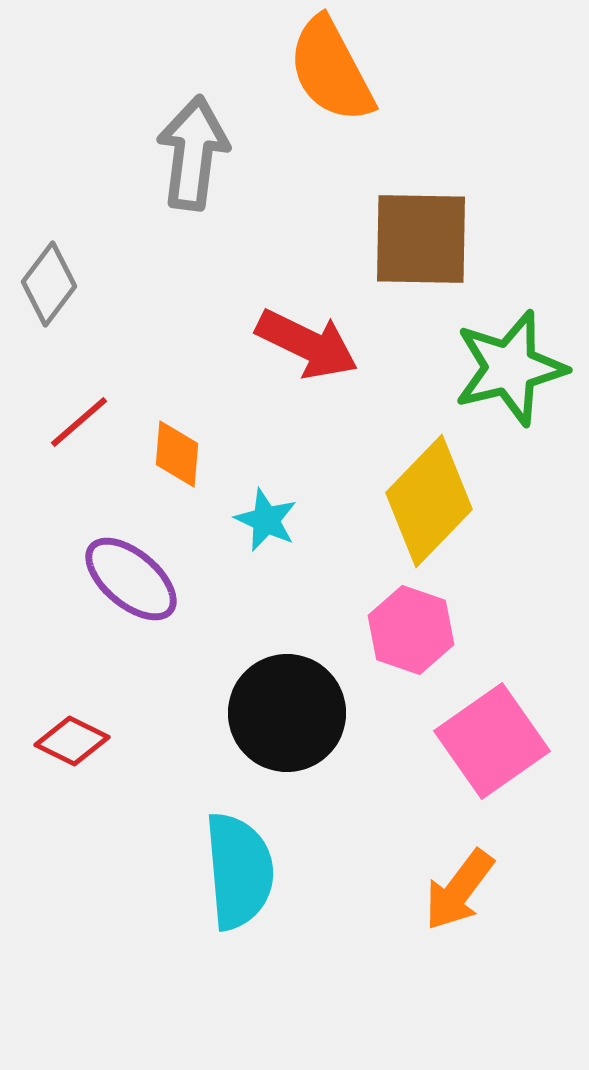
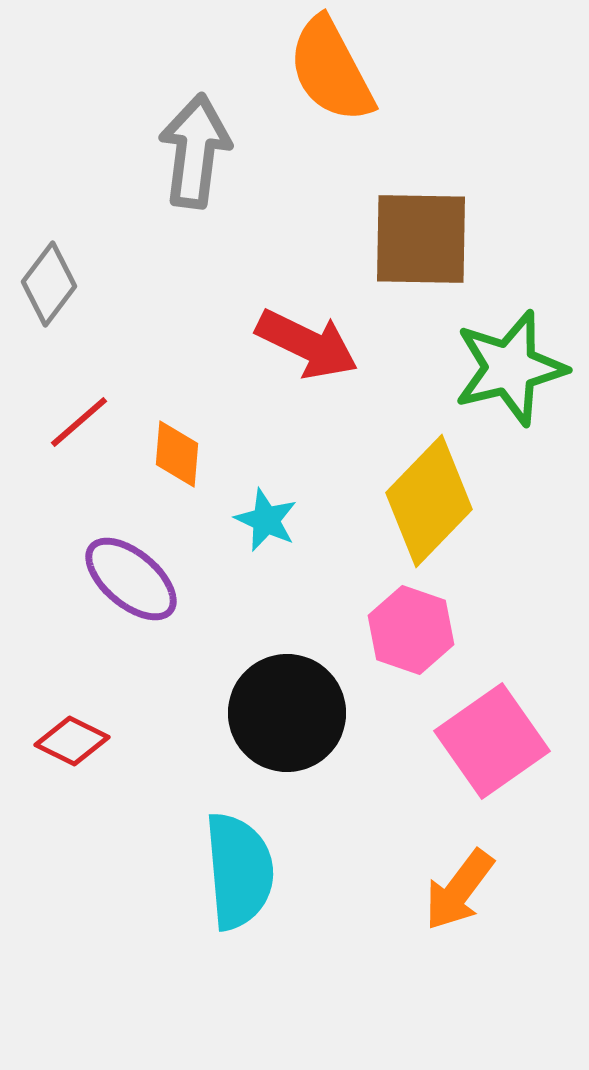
gray arrow: moved 2 px right, 2 px up
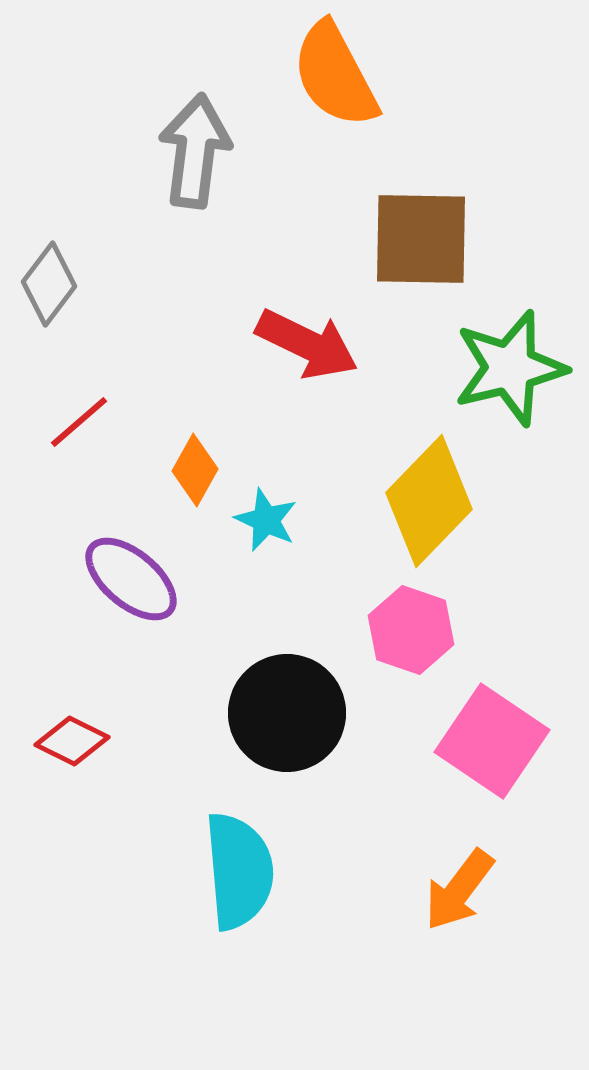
orange semicircle: moved 4 px right, 5 px down
orange diamond: moved 18 px right, 16 px down; rotated 24 degrees clockwise
pink square: rotated 21 degrees counterclockwise
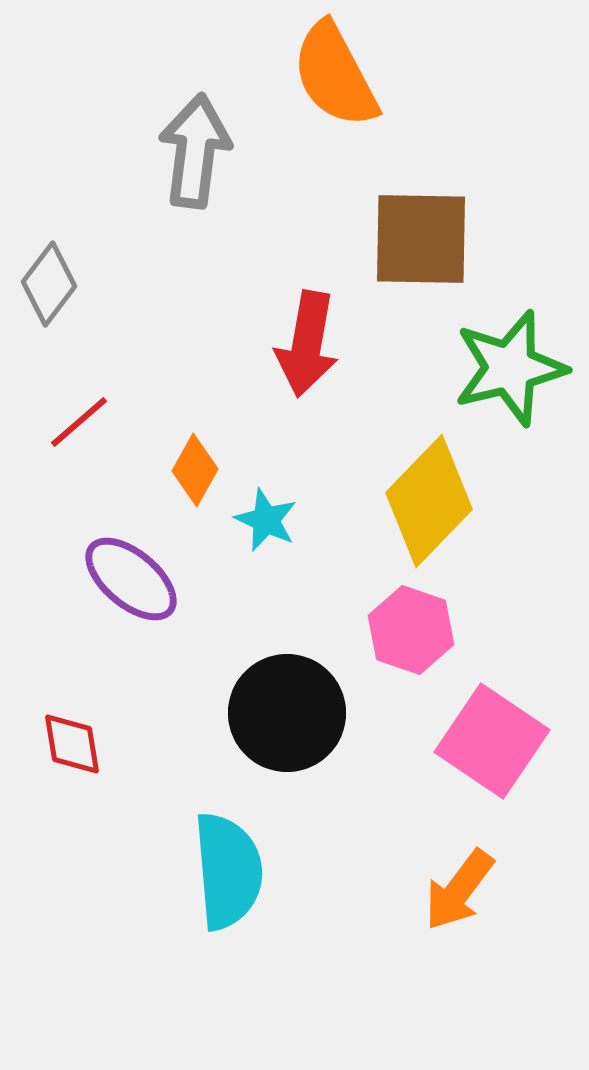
red arrow: rotated 74 degrees clockwise
red diamond: moved 3 px down; rotated 54 degrees clockwise
cyan semicircle: moved 11 px left
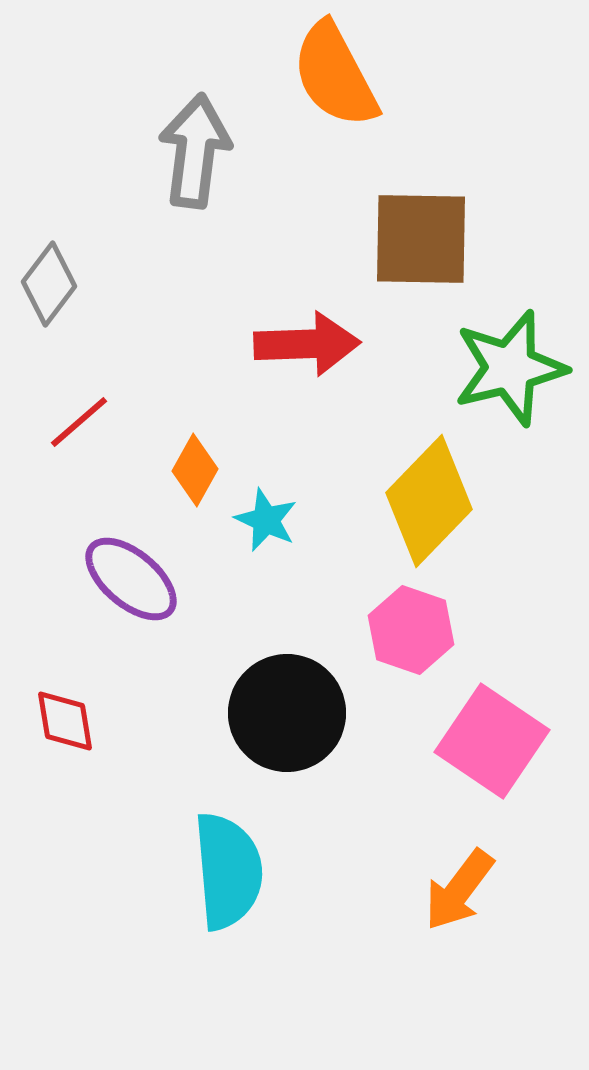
red arrow: rotated 102 degrees counterclockwise
red diamond: moved 7 px left, 23 px up
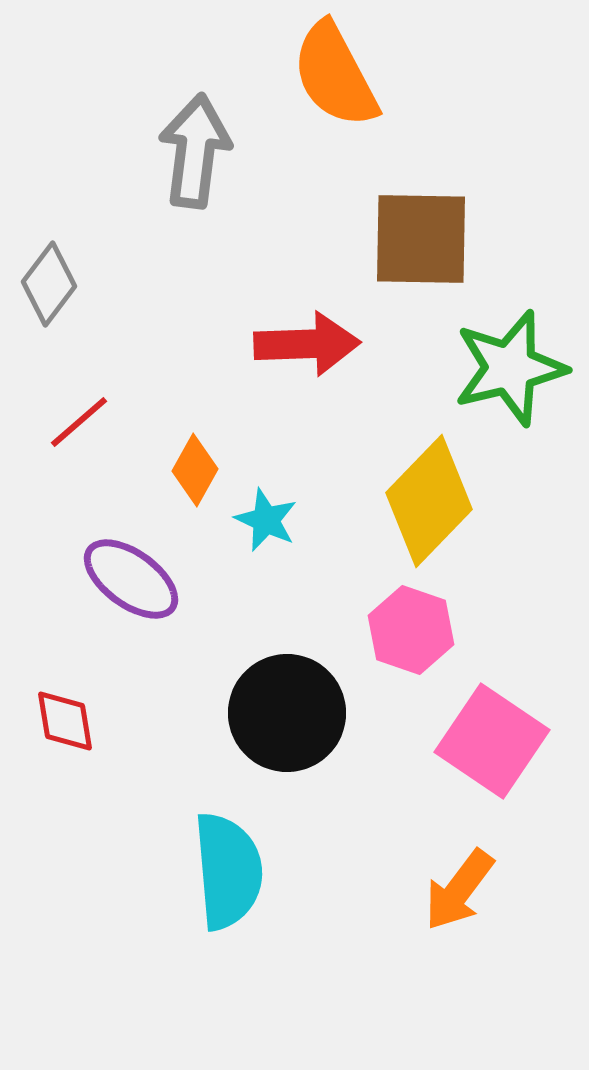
purple ellipse: rotated 4 degrees counterclockwise
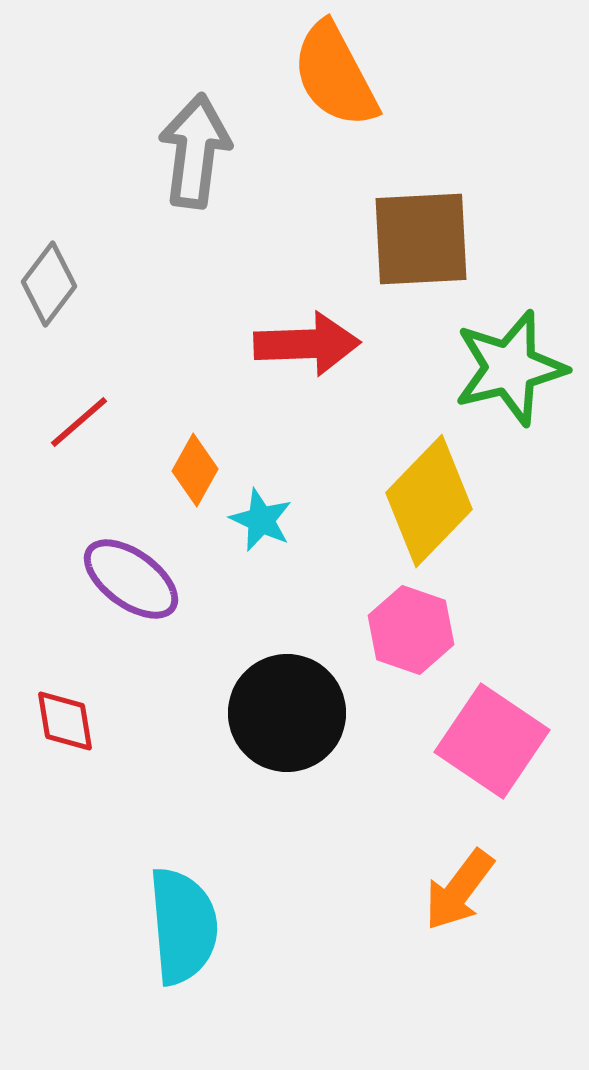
brown square: rotated 4 degrees counterclockwise
cyan star: moved 5 px left
cyan semicircle: moved 45 px left, 55 px down
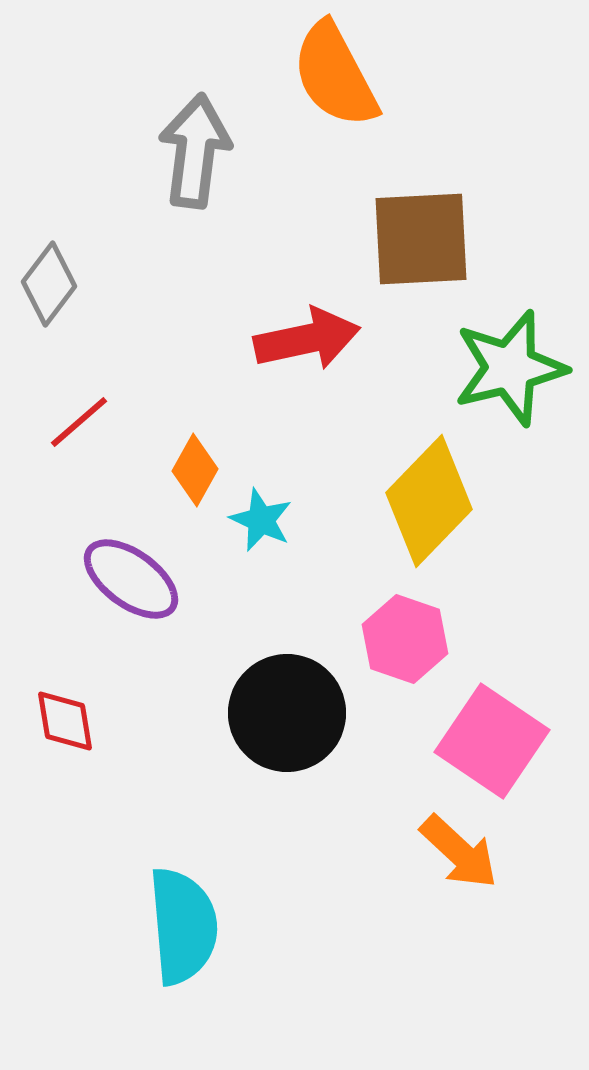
red arrow: moved 5 px up; rotated 10 degrees counterclockwise
pink hexagon: moved 6 px left, 9 px down
orange arrow: moved 38 px up; rotated 84 degrees counterclockwise
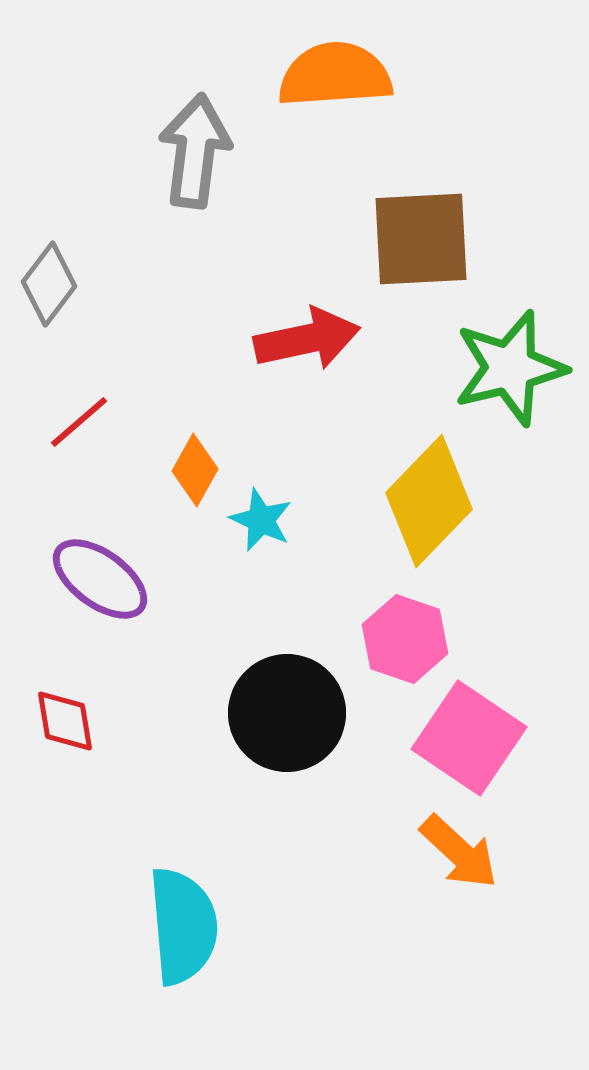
orange semicircle: rotated 114 degrees clockwise
purple ellipse: moved 31 px left
pink square: moved 23 px left, 3 px up
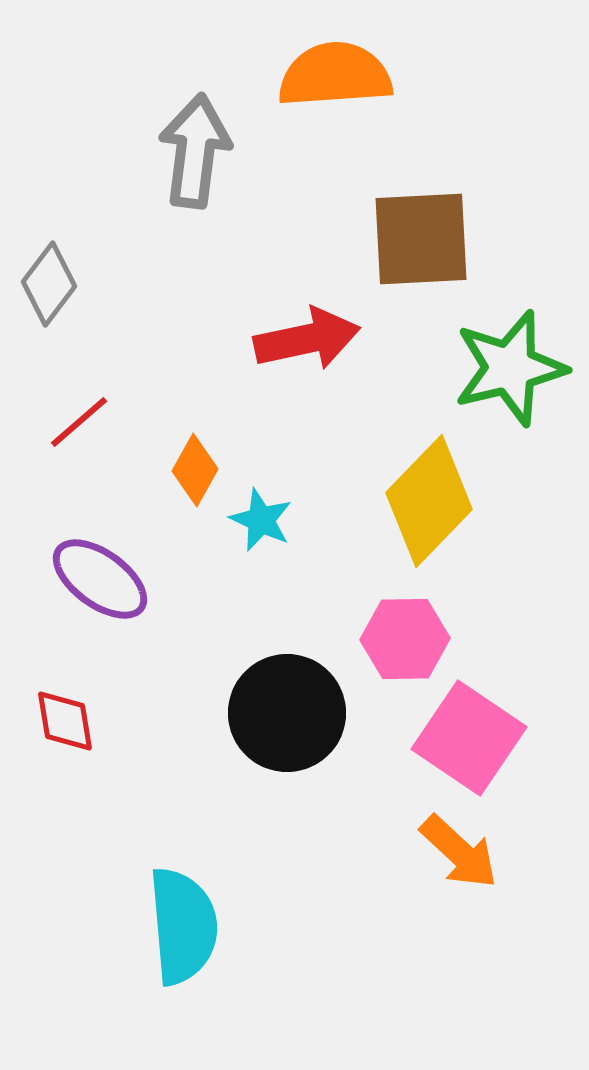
pink hexagon: rotated 20 degrees counterclockwise
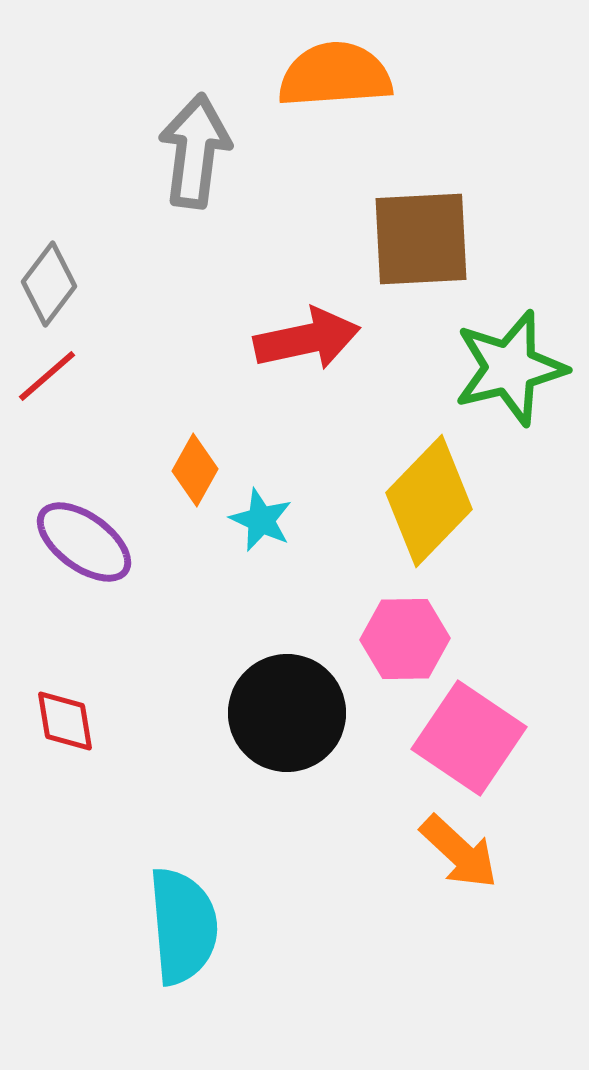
red line: moved 32 px left, 46 px up
purple ellipse: moved 16 px left, 37 px up
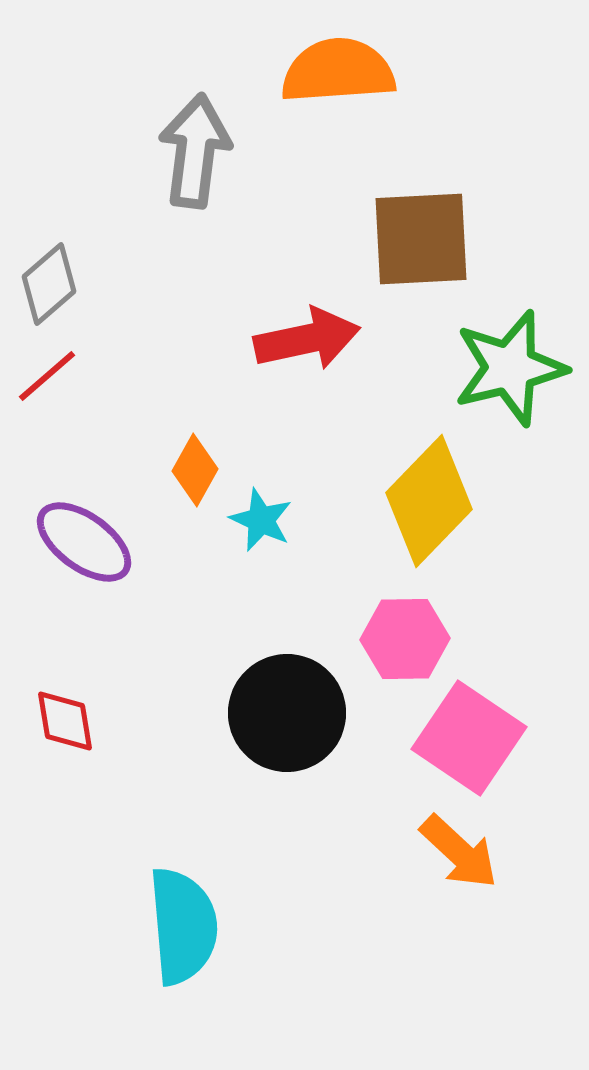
orange semicircle: moved 3 px right, 4 px up
gray diamond: rotated 12 degrees clockwise
